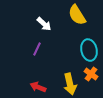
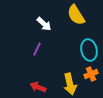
yellow semicircle: moved 1 px left
orange cross: rotated 32 degrees clockwise
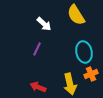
cyan ellipse: moved 5 px left, 2 px down
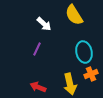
yellow semicircle: moved 2 px left
